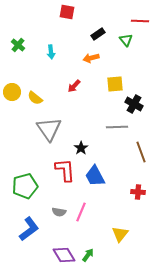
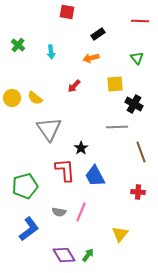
green triangle: moved 11 px right, 18 px down
yellow circle: moved 6 px down
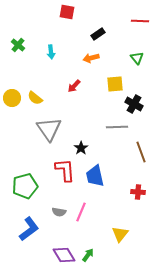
blue trapezoid: rotated 15 degrees clockwise
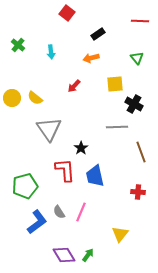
red square: moved 1 px down; rotated 28 degrees clockwise
gray semicircle: rotated 48 degrees clockwise
blue L-shape: moved 8 px right, 7 px up
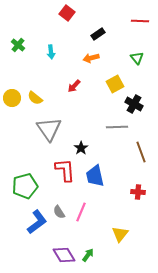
yellow square: rotated 24 degrees counterclockwise
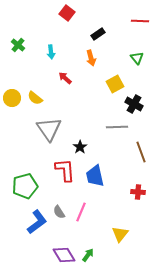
orange arrow: rotated 91 degrees counterclockwise
red arrow: moved 9 px left, 8 px up; rotated 88 degrees clockwise
black star: moved 1 px left, 1 px up
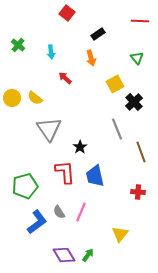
black cross: moved 2 px up; rotated 18 degrees clockwise
gray line: moved 2 px down; rotated 70 degrees clockwise
red L-shape: moved 2 px down
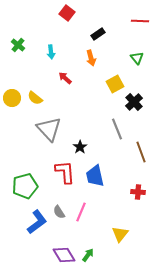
gray triangle: rotated 8 degrees counterclockwise
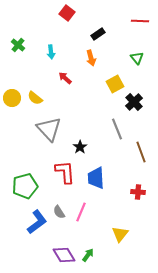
blue trapezoid: moved 1 px right, 2 px down; rotated 10 degrees clockwise
